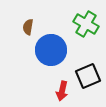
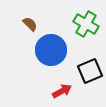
brown semicircle: moved 2 px right, 3 px up; rotated 126 degrees clockwise
black square: moved 2 px right, 5 px up
red arrow: rotated 132 degrees counterclockwise
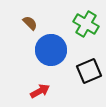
brown semicircle: moved 1 px up
black square: moved 1 px left
red arrow: moved 22 px left
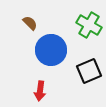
green cross: moved 3 px right, 1 px down
red arrow: rotated 126 degrees clockwise
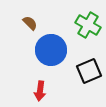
green cross: moved 1 px left
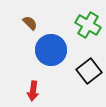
black square: rotated 15 degrees counterclockwise
red arrow: moved 7 px left
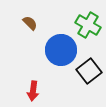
blue circle: moved 10 px right
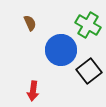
brown semicircle: rotated 21 degrees clockwise
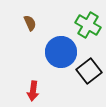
blue circle: moved 2 px down
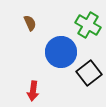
black square: moved 2 px down
